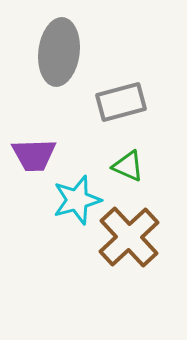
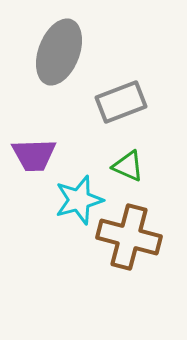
gray ellipse: rotated 14 degrees clockwise
gray rectangle: rotated 6 degrees counterclockwise
cyan star: moved 2 px right
brown cross: rotated 32 degrees counterclockwise
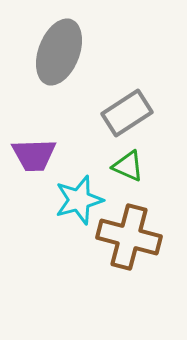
gray rectangle: moved 6 px right, 11 px down; rotated 12 degrees counterclockwise
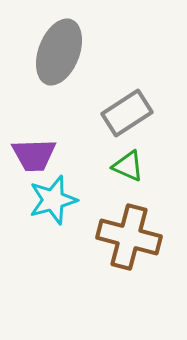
cyan star: moved 26 px left
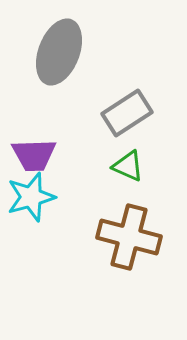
cyan star: moved 22 px left, 3 px up
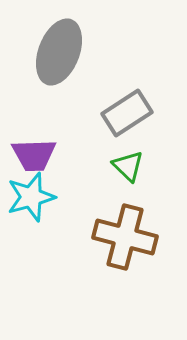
green triangle: rotated 20 degrees clockwise
brown cross: moved 4 px left
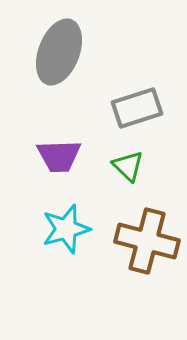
gray rectangle: moved 10 px right, 5 px up; rotated 15 degrees clockwise
purple trapezoid: moved 25 px right, 1 px down
cyan star: moved 35 px right, 32 px down
brown cross: moved 22 px right, 4 px down
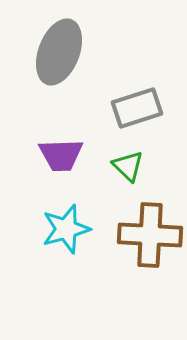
purple trapezoid: moved 2 px right, 1 px up
brown cross: moved 3 px right, 6 px up; rotated 12 degrees counterclockwise
